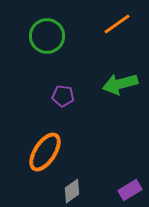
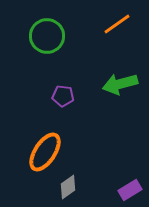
gray diamond: moved 4 px left, 4 px up
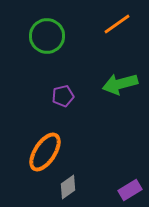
purple pentagon: rotated 20 degrees counterclockwise
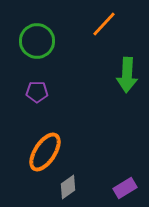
orange line: moved 13 px left; rotated 12 degrees counterclockwise
green circle: moved 10 px left, 5 px down
green arrow: moved 7 px right, 9 px up; rotated 72 degrees counterclockwise
purple pentagon: moved 26 px left, 4 px up; rotated 15 degrees clockwise
purple rectangle: moved 5 px left, 2 px up
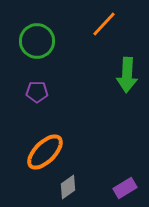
orange ellipse: rotated 12 degrees clockwise
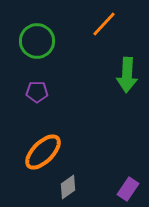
orange ellipse: moved 2 px left
purple rectangle: moved 3 px right, 1 px down; rotated 25 degrees counterclockwise
